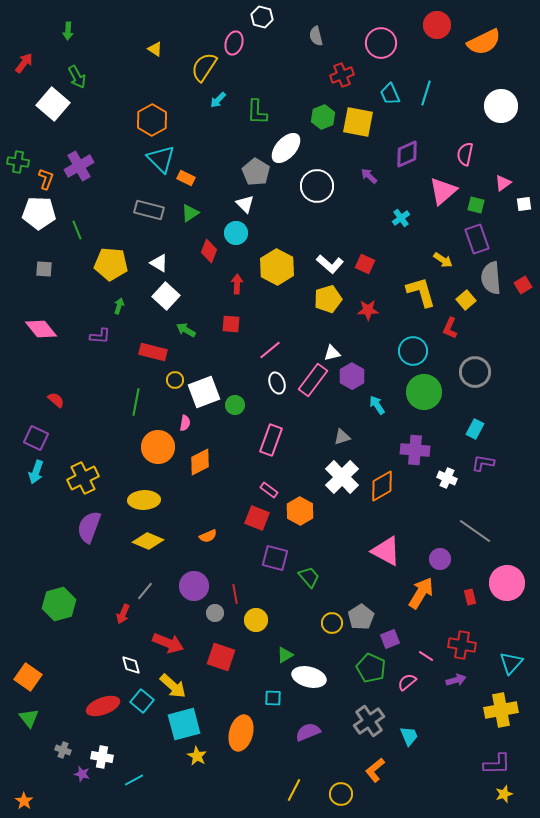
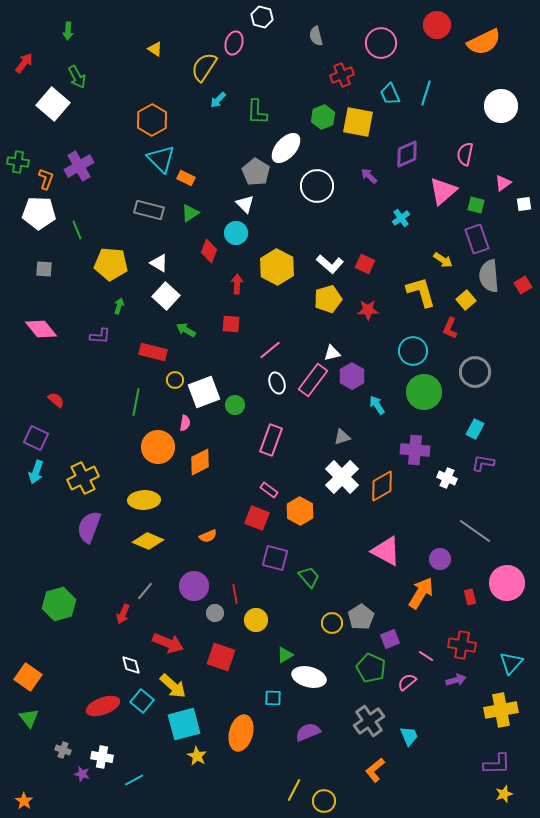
gray semicircle at (491, 278): moved 2 px left, 2 px up
yellow circle at (341, 794): moved 17 px left, 7 px down
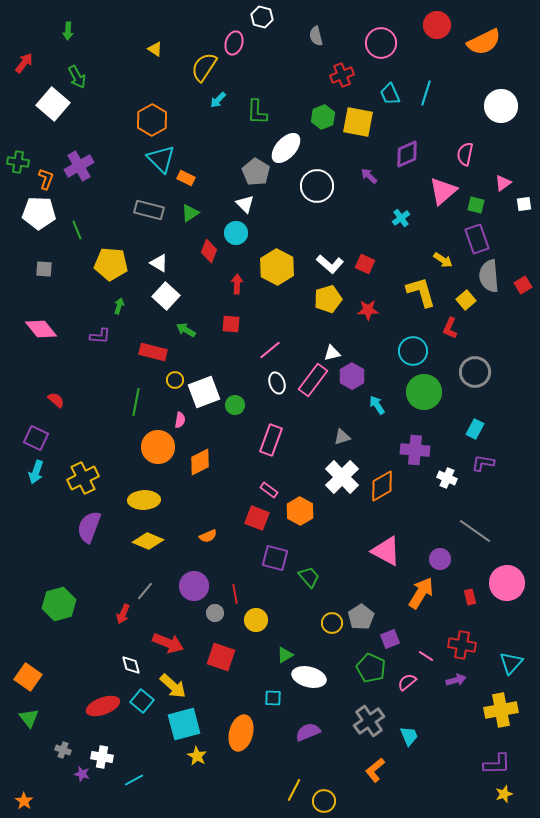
pink semicircle at (185, 423): moved 5 px left, 3 px up
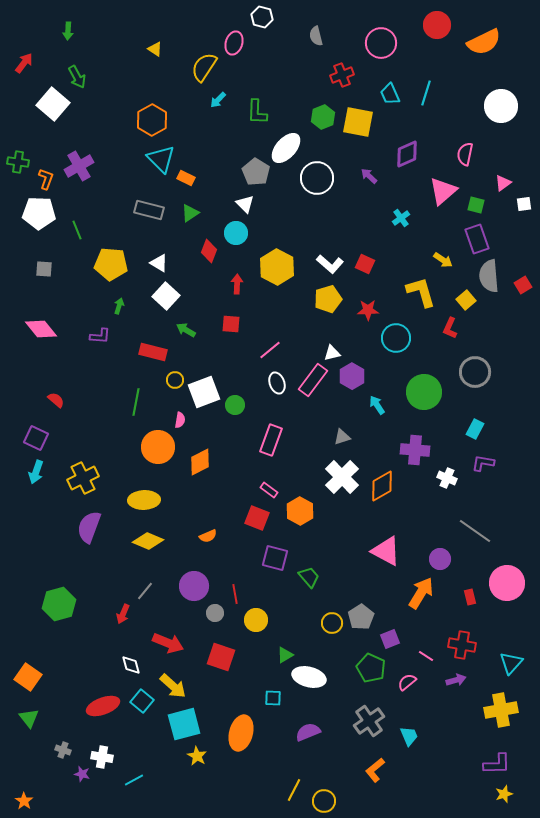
white circle at (317, 186): moved 8 px up
cyan circle at (413, 351): moved 17 px left, 13 px up
